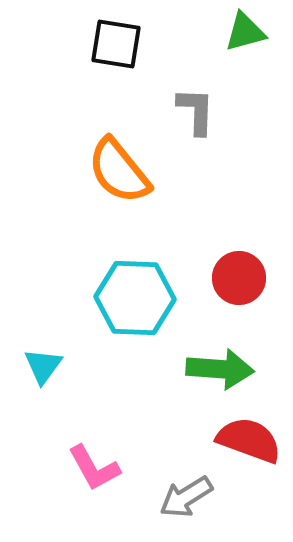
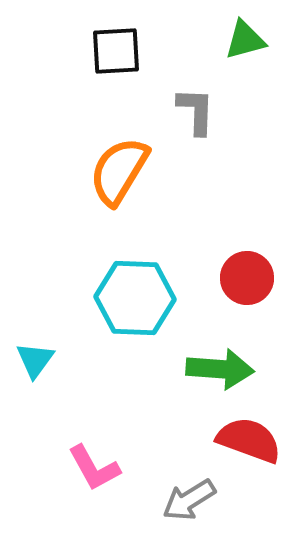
green triangle: moved 8 px down
black square: moved 7 px down; rotated 12 degrees counterclockwise
orange semicircle: rotated 70 degrees clockwise
red circle: moved 8 px right
cyan triangle: moved 8 px left, 6 px up
gray arrow: moved 3 px right, 3 px down
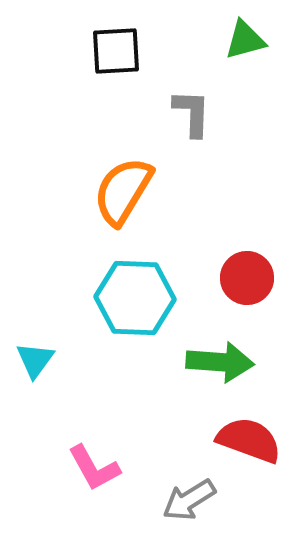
gray L-shape: moved 4 px left, 2 px down
orange semicircle: moved 4 px right, 20 px down
green arrow: moved 7 px up
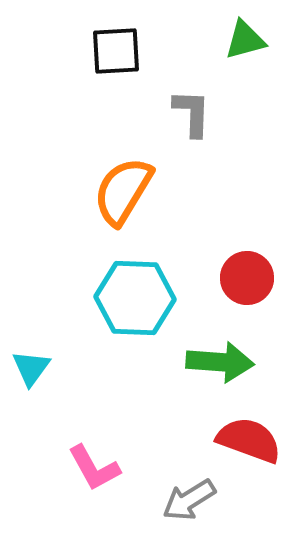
cyan triangle: moved 4 px left, 8 px down
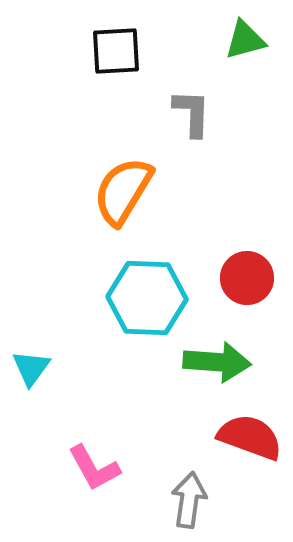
cyan hexagon: moved 12 px right
green arrow: moved 3 px left
red semicircle: moved 1 px right, 3 px up
gray arrow: rotated 130 degrees clockwise
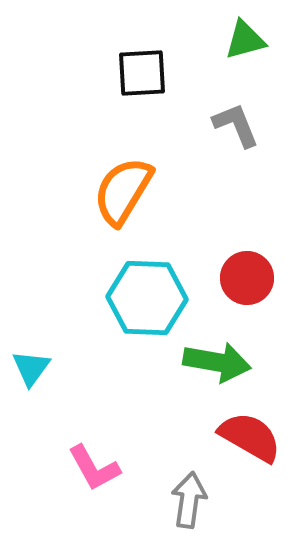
black square: moved 26 px right, 22 px down
gray L-shape: moved 44 px right, 12 px down; rotated 24 degrees counterclockwise
green arrow: rotated 6 degrees clockwise
red semicircle: rotated 10 degrees clockwise
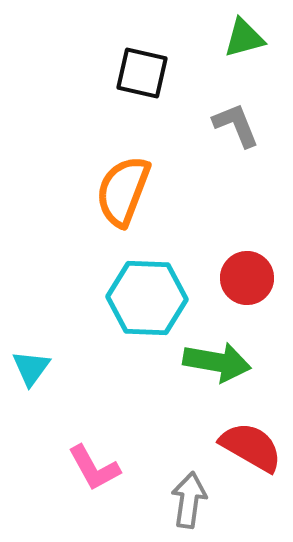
green triangle: moved 1 px left, 2 px up
black square: rotated 16 degrees clockwise
orange semicircle: rotated 10 degrees counterclockwise
red semicircle: moved 1 px right, 10 px down
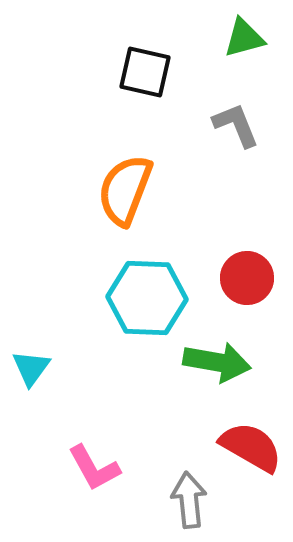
black square: moved 3 px right, 1 px up
orange semicircle: moved 2 px right, 1 px up
gray arrow: rotated 14 degrees counterclockwise
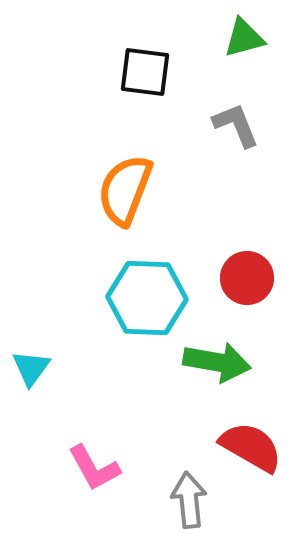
black square: rotated 6 degrees counterclockwise
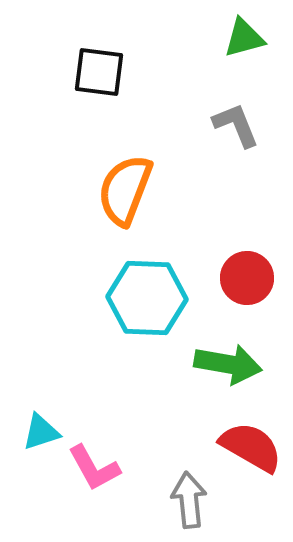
black square: moved 46 px left
green arrow: moved 11 px right, 2 px down
cyan triangle: moved 10 px right, 64 px down; rotated 36 degrees clockwise
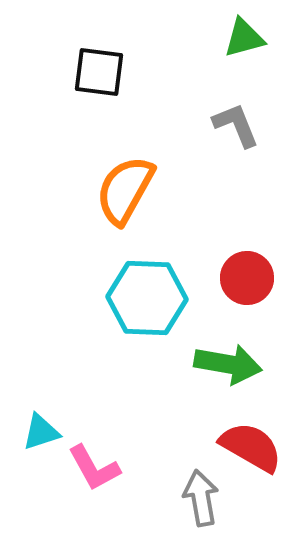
orange semicircle: rotated 8 degrees clockwise
gray arrow: moved 12 px right, 2 px up; rotated 4 degrees counterclockwise
